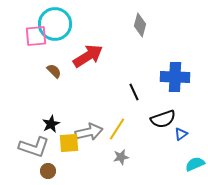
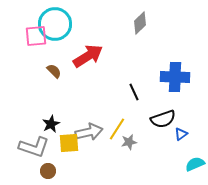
gray diamond: moved 2 px up; rotated 30 degrees clockwise
gray star: moved 8 px right, 15 px up
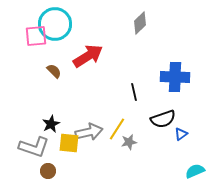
black line: rotated 12 degrees clockwise
yellow square: rotated 10 degrees clockwise
cyan semicircle: moved 7 px down
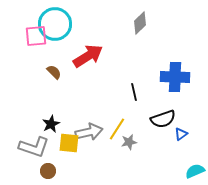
brown semicircle: moved 1 px down
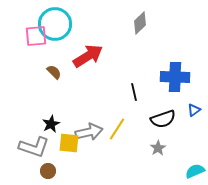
blue triangle: moved 13 px right, 24 px up
gray star: moved 29 px right, 6 px down; rotated 21 degrees counterclockwise
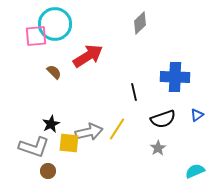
blue triangle: moved 3 px right, 5 px down
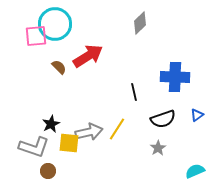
brown semicircle: moved 5 px right, 5 px up
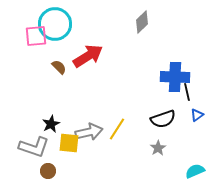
gray diamond: moved 2 px right, 1 px up
black line: moved 53 px right
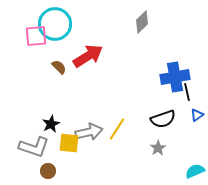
blue cross: rotated 12 degrees counterclockwise
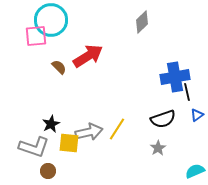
cyan circle: moved 4 px left, 4 px up
